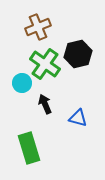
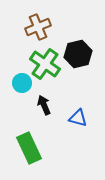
black arrow: moved 1 px left, 1 px down
green rectangle: rotated 8 degrees counterclockwise
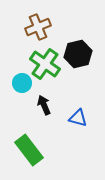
green rectangle: moved 2 px down; rotated 12 degrees counterclockwise
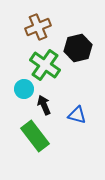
black hexagon: moved 6 px up
green cross: moved 1 px down
cyan circle: moved 2 px right, 6 px down
blue triangle: moved 1 px left, 3 px up
green rectangle: moved 6 px right, 14 px up
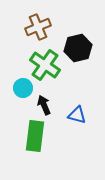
cyan circle: moved 1 px left, 1 px up
green rectangle: rotated 44 degrees clockwise
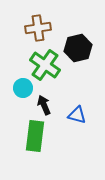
brown cross: moved 1 px down; rotated 15 degrees clockwise
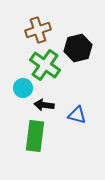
brown cross: moved 2 px down; rotated 10 degrees counterclockwise
black arrow: rotated 60 degrees counterclockwise
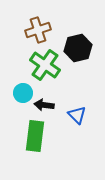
cyan circle: moved 5 px down
blue triangle: rotated 30 degrees clockwise
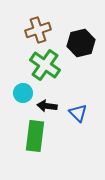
black hexagon: moved 3 px right, 5 px up
black arrow: moved 3 px right, 1 px down
blue triangle: moved 1 px right, 2 px up
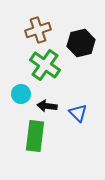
cyan circle: moved 2 px left, 1 px down
